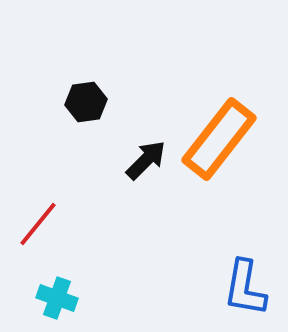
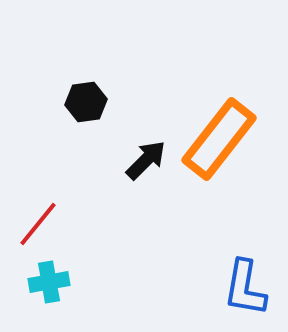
cyan cross: moved 8 px left, 16 px up; rotated 30 degrees counterclockwise
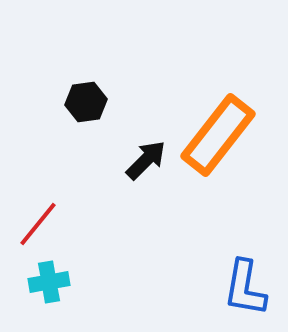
orange rectangle: moved 1 px left, 4 px up
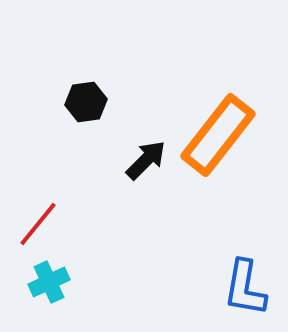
cyan cross: rotated 15 degrees counterclockwise
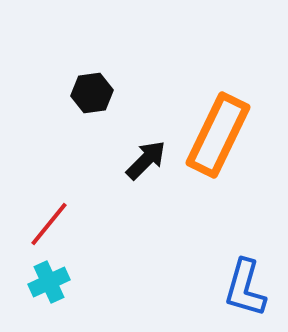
black hexagon: moved 6 px right, 9 px up
orange rectangle: rotated 12 degrees counterclockwise
red line: moved 11 px right
blue L-shape: rotated 6 degrees clockwise
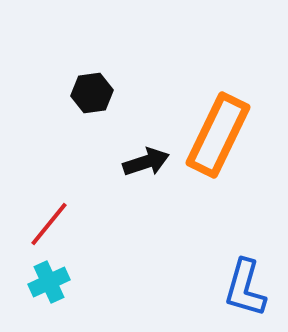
black arrow: moved 2 px down; rotated 27 degrees clockwise
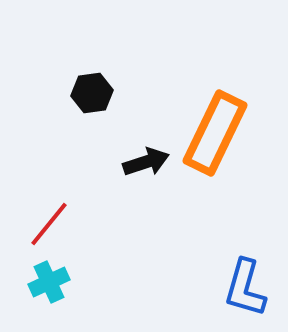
orange rectangle: moved 3 px left, 2 px up
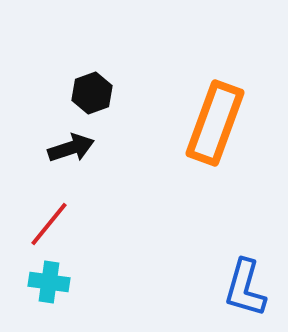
black hexagon: rotated 12 degrees counterclockwise
orange rectangle: moved 10 px up; rotated 6 degrees counterclockwise
black arrow: moved 75 px left, 14 px up
cyan cross: rotated 33 degrees clockwise
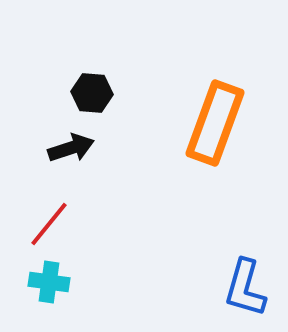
black hexagon: rotated 24 degrees clockwise
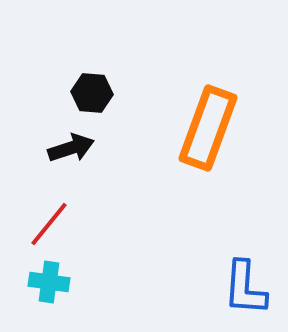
orange rectangle: moved 7 px left, 5 px down
blue L-shape: rotated 12 degrees counterclockwise
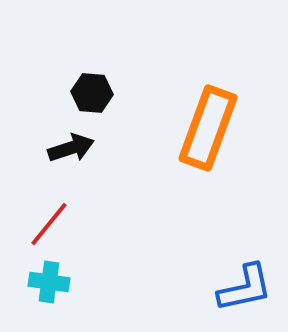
blue L-shape: rotated 106 degrees counterclockwise
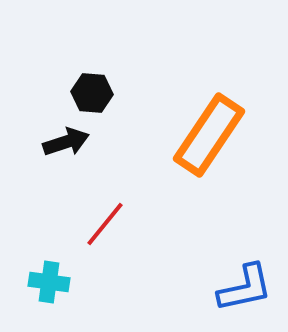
orange rectangle: moved 1 px right, 7 px down; rotated 14 degrees clockwise
black arrow: moved 5 px left, 6 px up
red line: moved 56 px right
